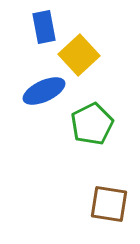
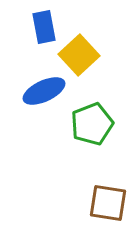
green pentagon: rotated 6 degrees clockwise
brown square: moved 1 px left, 1 px up
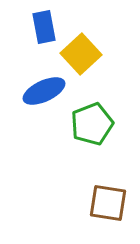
yellow square: moved 2 px right, 1 px up
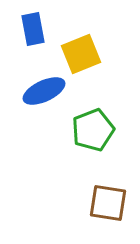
blue rectangle: moved 11 px left, 2 px down
yellow square: rotated 21 degrees clockwise
green pentagon: moved 1 px right, 6 px down
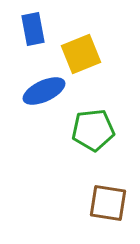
green pentagon: rotated 15 degrees clockwise
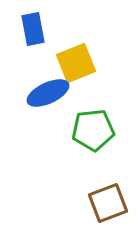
yellow square: moved 5 px left, 9 px down
blue ellipse: moved 4 px right, 2 px down
brown square: rotated 30 degrees counterclockwise
